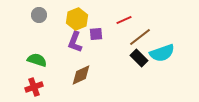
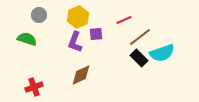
yellow hexagon: moved 1 px right, 2 px up
green semicircle: moved 10 px left, 21 px up
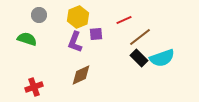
cyan semicircle: moved 5 px down
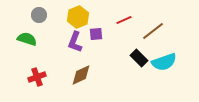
brown line: moved 13 px right, 6 px up
cyan semicircle: moved 2 px right, 4 px down
red cross: moved 3 px right, 10 px up
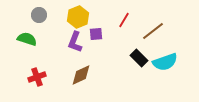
red line: rotated 35 degrees counterclockwise
cyan semicircle: moved 1 px right
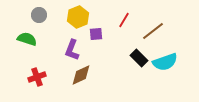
purple L-shape: moved 3 px left, 8 px down
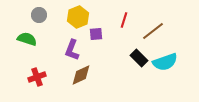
red line: rotated 14 degrees counterclockwise
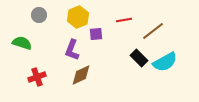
red line: rotated 63 degrees clockwise
green semicircle: moved 5 px left, 4 px down
cyan semicircle: rotated 10 degrees counterclockwise
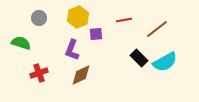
gray circle: moved 3 px down
brown line: moved 4 px right, 2 px up
green semicircle: moved 1 px left
red cross: moved 2 px right, 4 px up
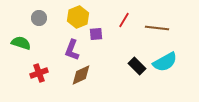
red line: rotated 49 degrees counterclockwise
brown line: moved 1 px up; rotated 45 degrees clockwise
black rectangle: moved 2 px left, 8 px down
